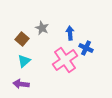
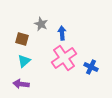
gray star: moved 1 px left, 4 px up
blue arrow: moved 8 px left
brown square: rotated 24 degrees counterclockwise
blue cross: moved 5 px right, 19 px down
pink cross: moved 1 px left, 2 px up
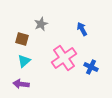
gray star: rotated 24 degrees clockwise
blue arrow: moved 20 px right, 4 px up; rotated 24 degrees counterclockwise
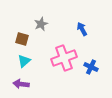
pink cross: rotated 15 degrees clockwise
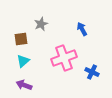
brown square: moved 1 px left; rotated 24 degrees counterclockwise
cyan triangle: moved 1 px left
blue cross: moved 1 px right, 5 px down
purple arrow: moved 3 px right, 1 px down; rotated 14 degrees clockwise
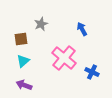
pink cross: rotated 30 degrees counterclockwise
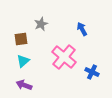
pink cross: moved 1 px up
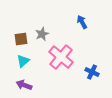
gray star: moved 1 px right, 10 px down
blue arrow: moved 7 px up
pink cross: moved 3 px left
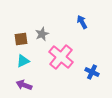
cyan triangle: rotated 16 degrees clockwise
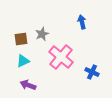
blue arrow: rotated 16 degrees clockwise
purple arrow: moved 4 px right
